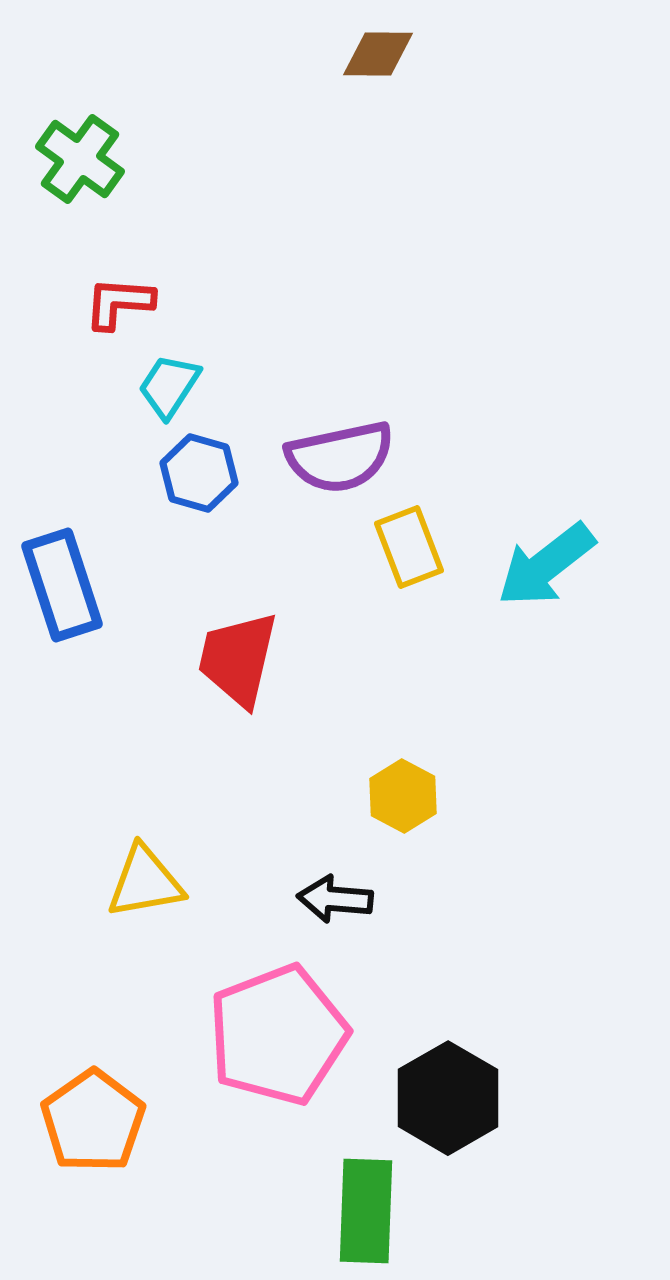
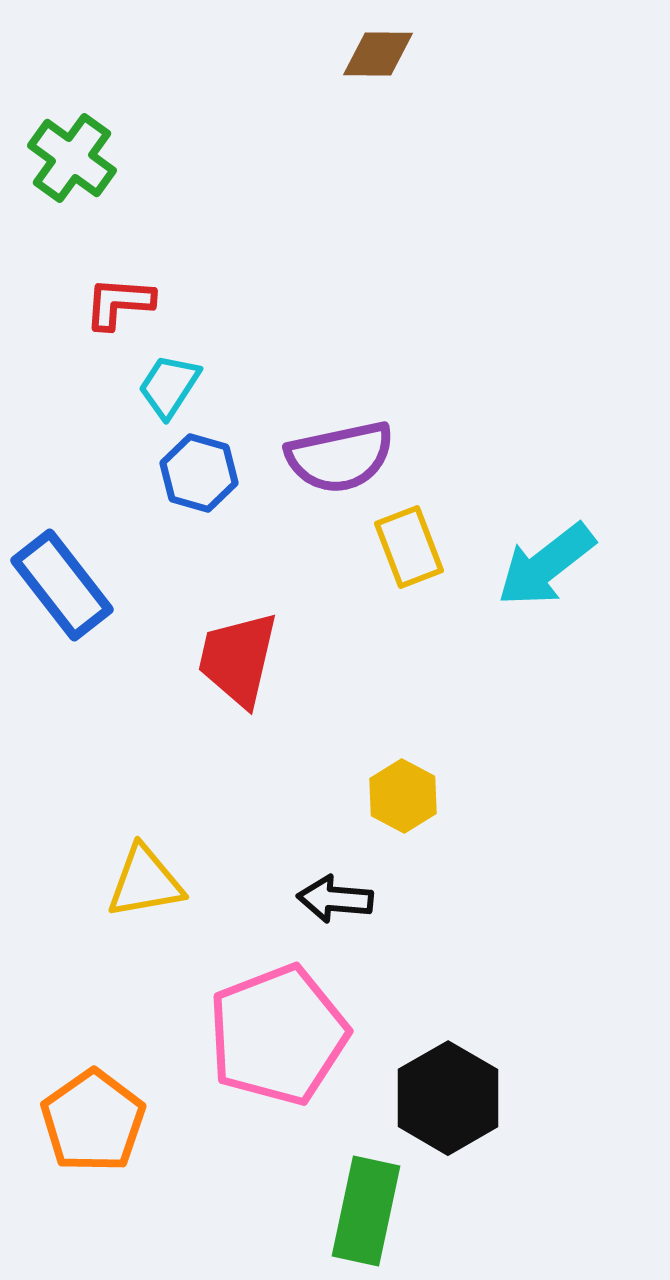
green cross: moved 8 px left, 1 px up
blue rectangle: rotated 20 degrees counterclockwise
green rectangle: rotated 10 degrees clockwise
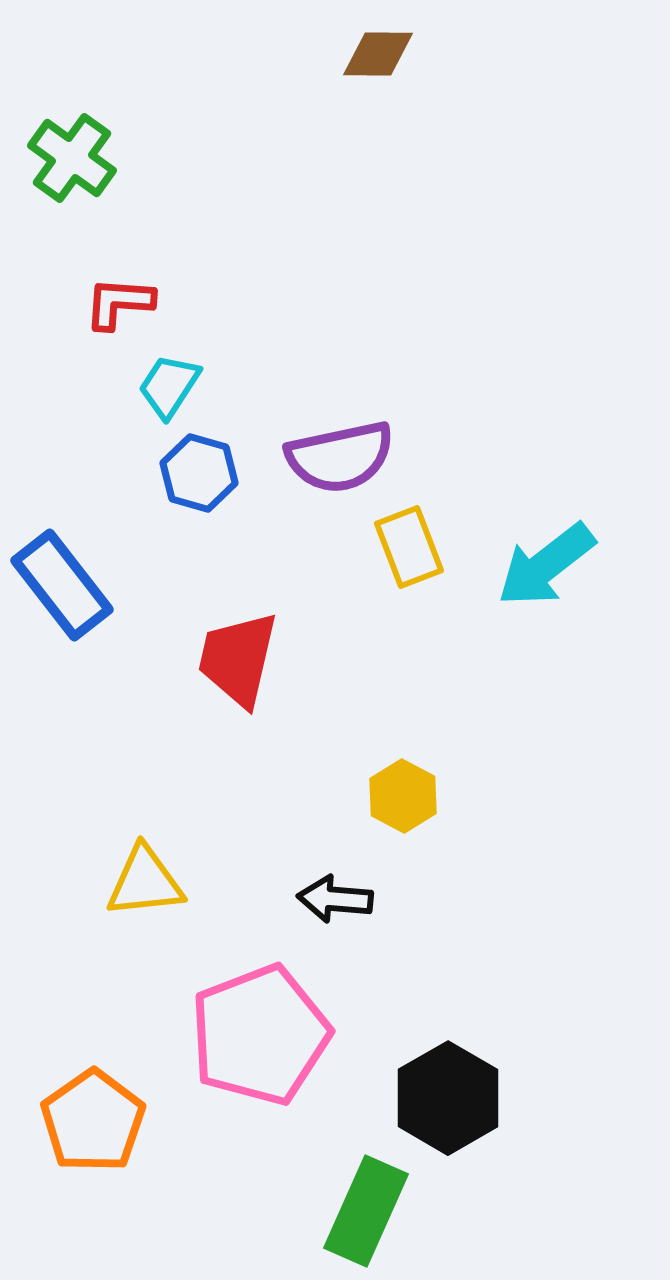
yellow triangle: rotated 4 degrees clockwise
pink pentagon: moved 18 px left
green rectangle: rotated 12 degrees clockwise
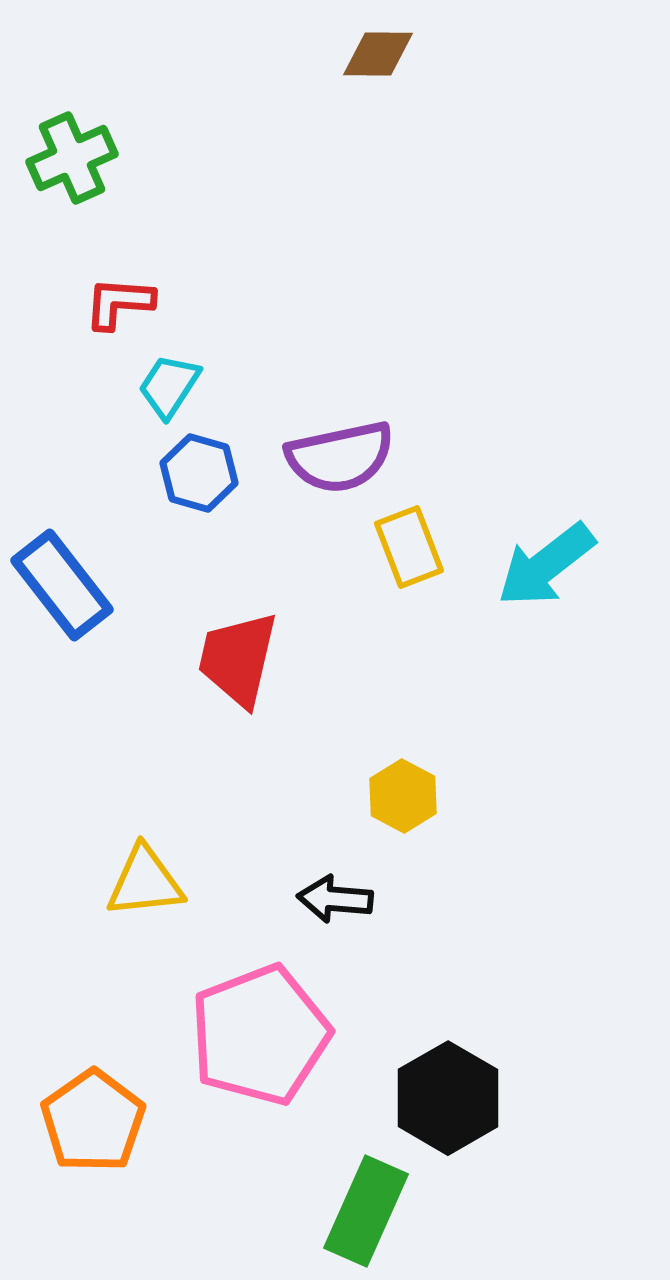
green cross: rotated 30 degrees clockwise
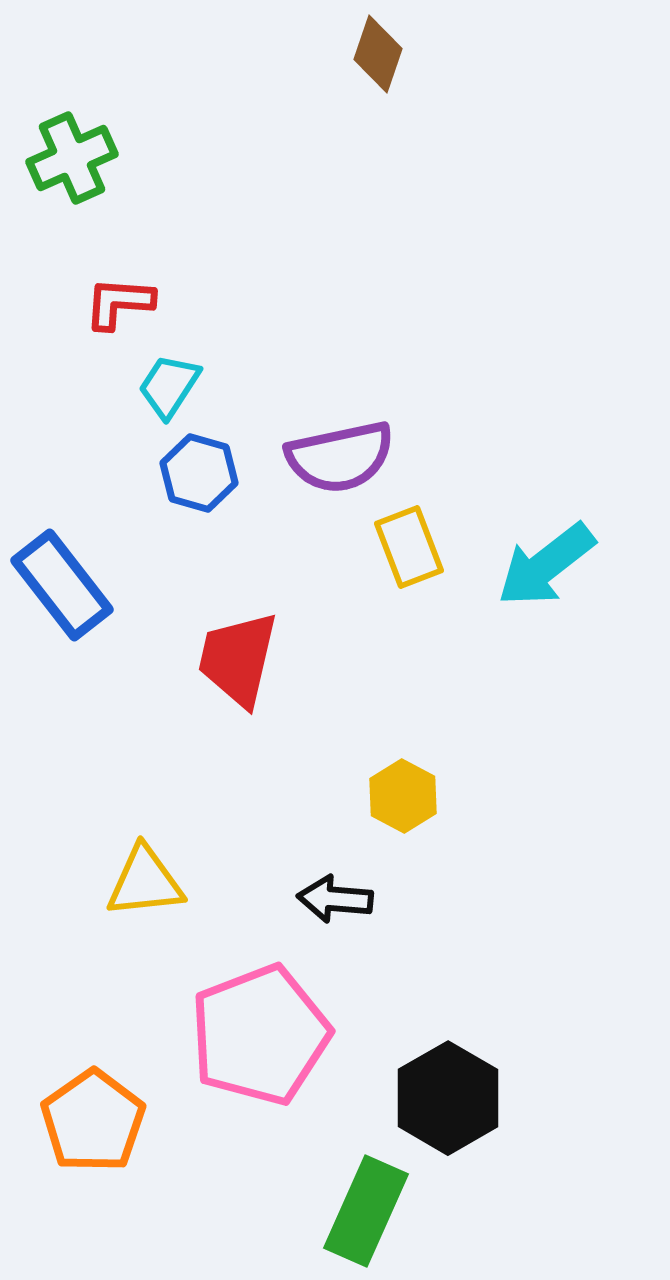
brown diamond: rotated 72 degrees counterclockwise
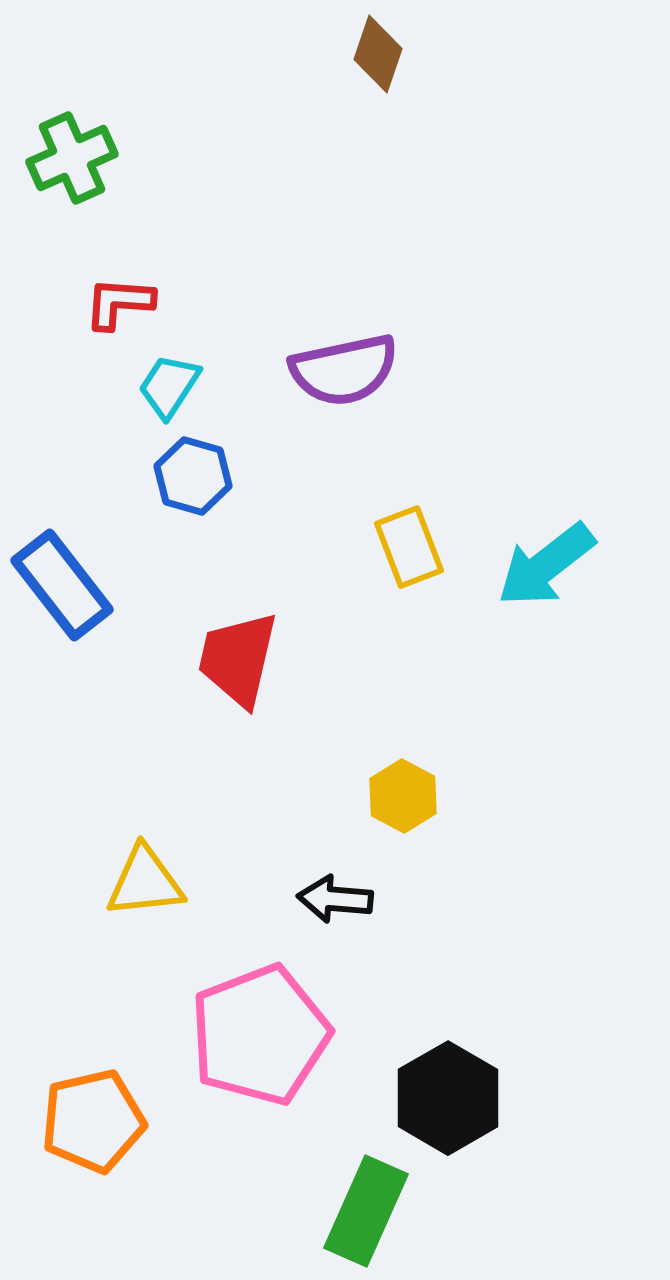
purple semicircle: moved 4 px right, 87 px up
blue hexagon: moved 6 px left, 3 px down
orange pentagon: rotated 22 degrees clockwise
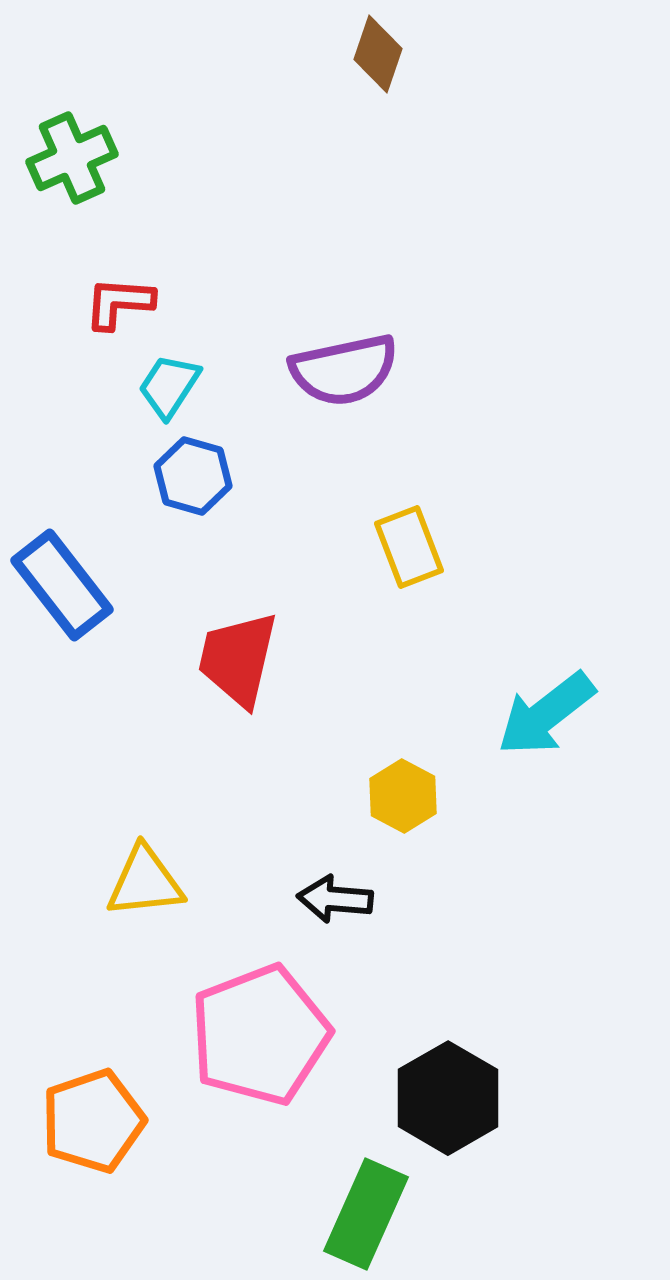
cyan arrow: moved 149 px down
orange pentagon: rotated 6 degrees counterclockwise
green rectangle: moved 3 px down
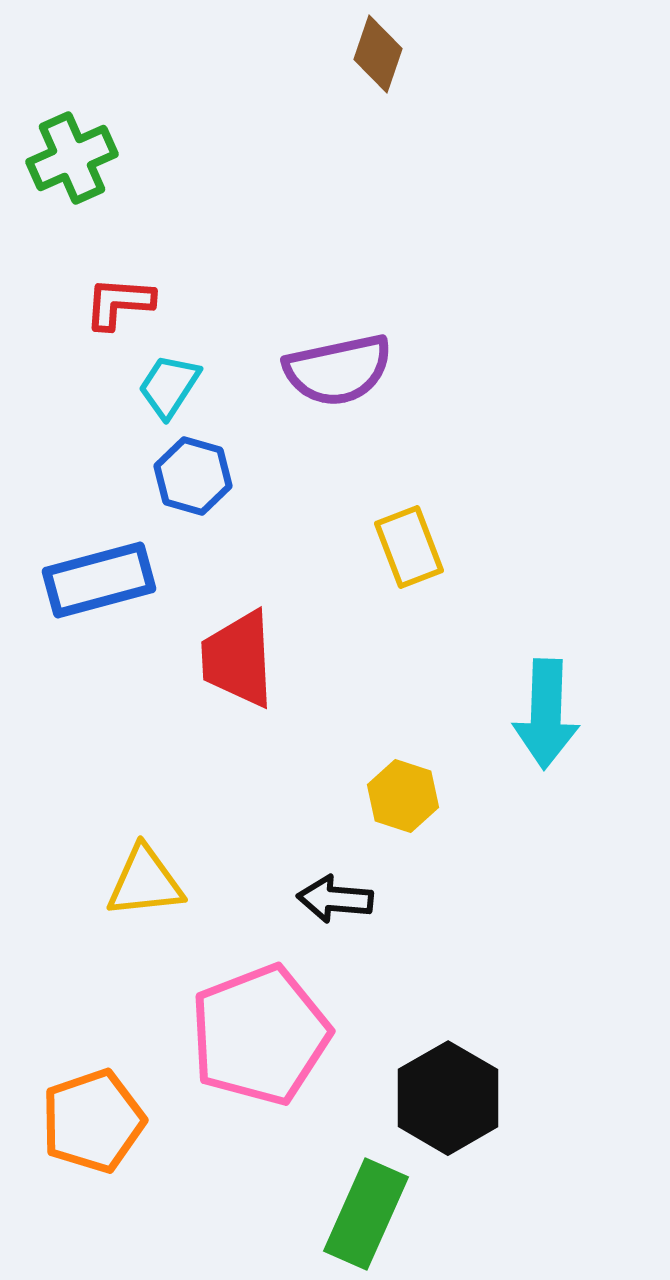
purple semicircle: moved 6 px left
blue rectangle: moved 37 px right, 5 px up; rotated 67 degrees counterclockwise
red trapezoid: rotated 16 degrees counterclockwise
cyan arrow: rotated 50 degrees counterclockwise
yellow hexagon: rotated 10 degrees counterclockwise
